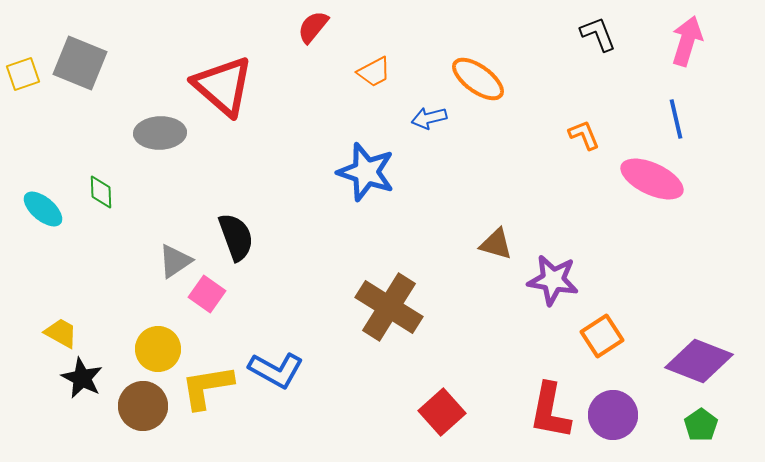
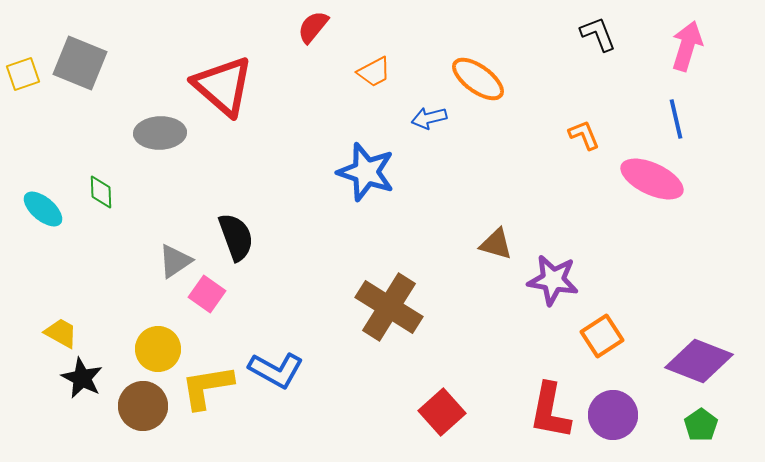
pink arrow: moved 5 px down
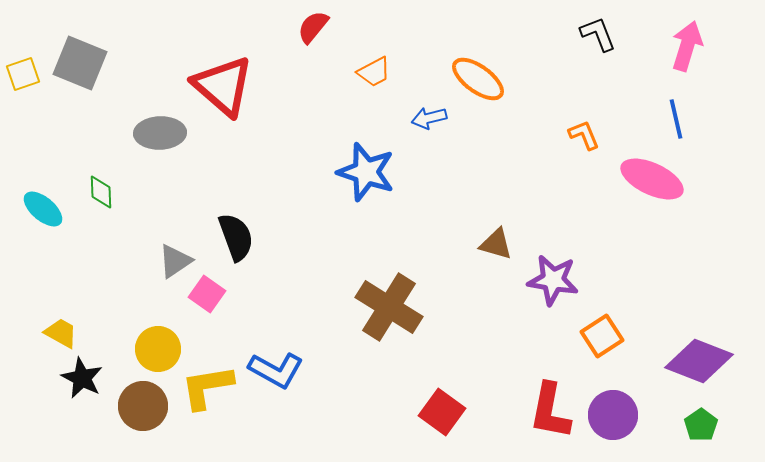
red square: rotated 12 degrees counterclockwise
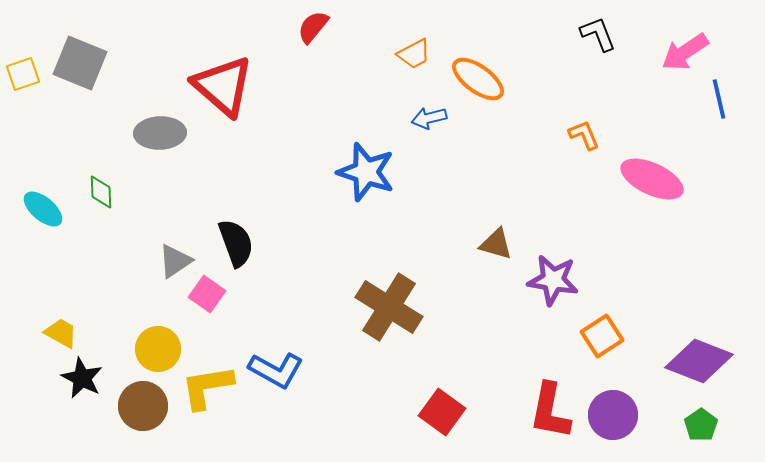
pink arrow: moved 2 px left, 6 px down; rotated 141 degrees counterclockwise
orange trapezoid: moved 40 px right, 18 px up
blue line: moved 43 px right, 20 px up
black semicircle: moved 6 px down
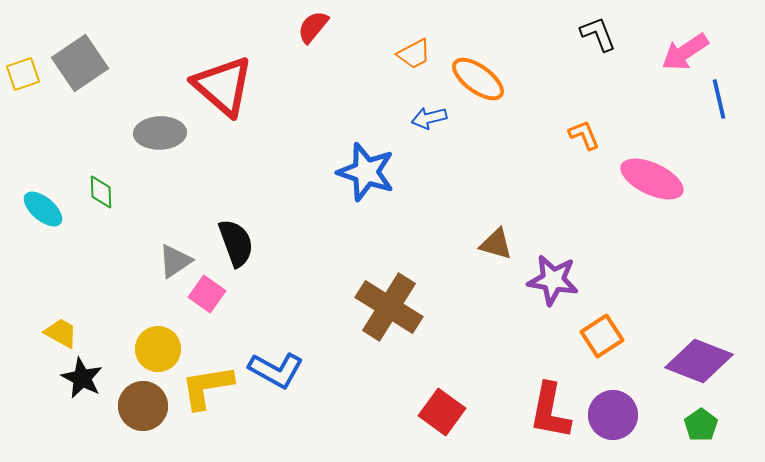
gray square: rotated 34 degrees clockwise
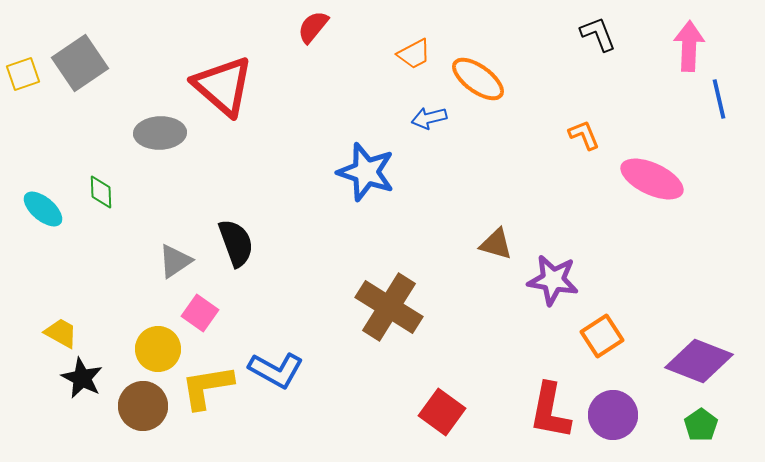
pink arrow: moved 4 px right, 6 px up; rotated 126 degrees clockwise
pink square: moved 7 px left, 19 px down
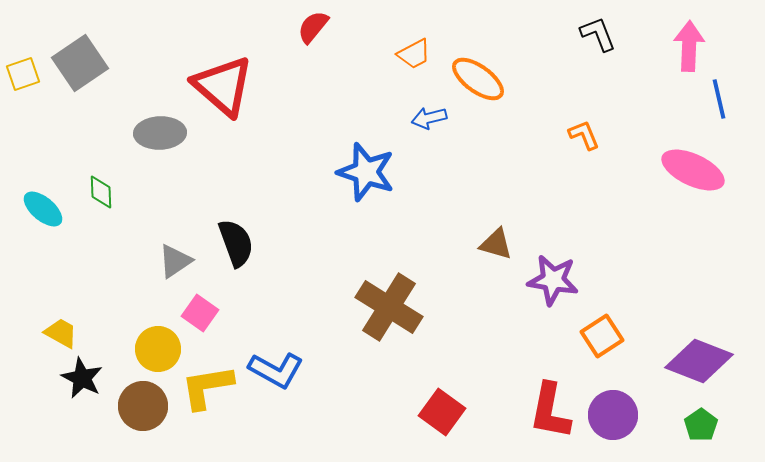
pink ellipse: moved 41 px right, 9 px up
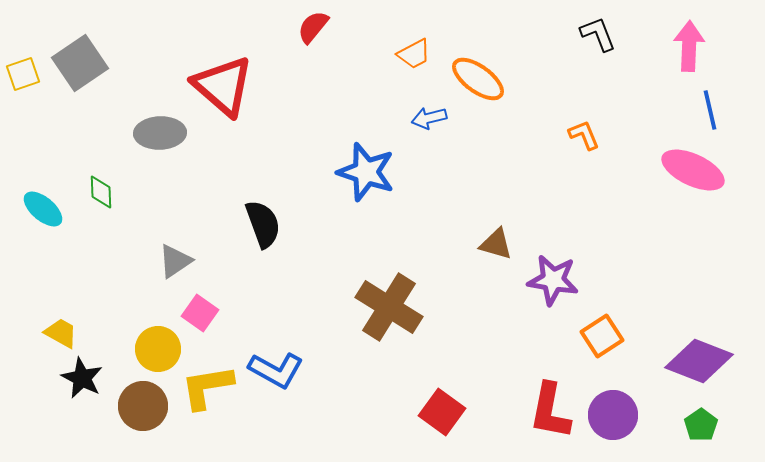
blue line: moved 9 px left, 11 px down
black semicircle: moved 27 px right, 19 px up
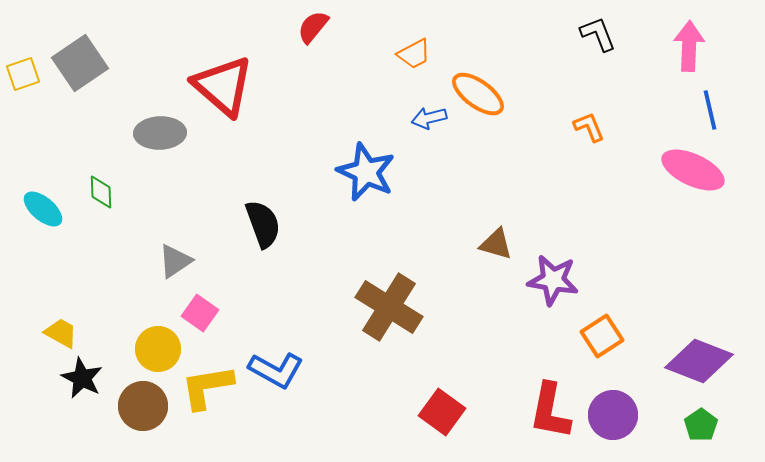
orange ellipse: moved 15 px down
orange L-shape: moved 5 px right, 8 px up
blue star: rotated 6 degrees clockwise
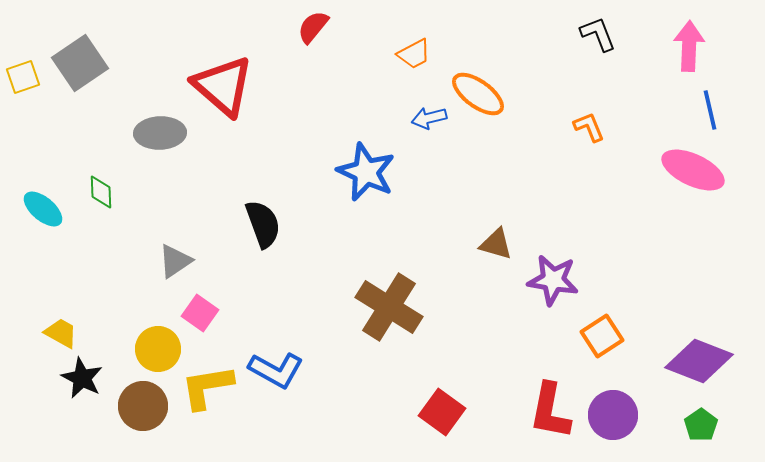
yellow square: moved 3 px down
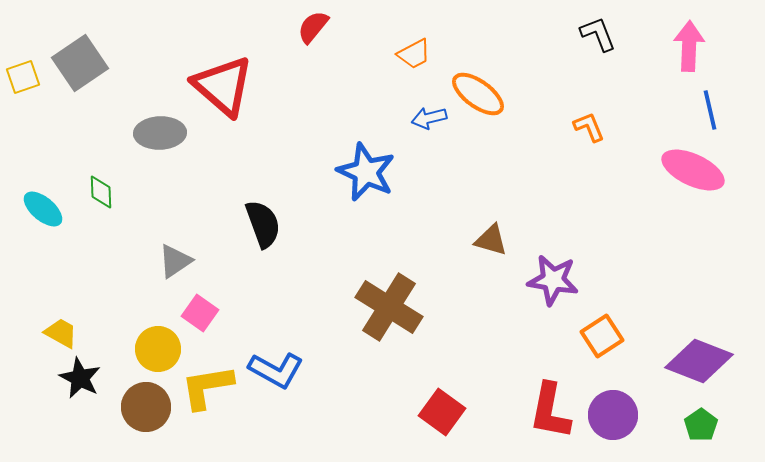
brown triangle: moved 5 px left, 4 px up
black star: moved 2 px left
brown circle: moved 3 px right, 1 px down
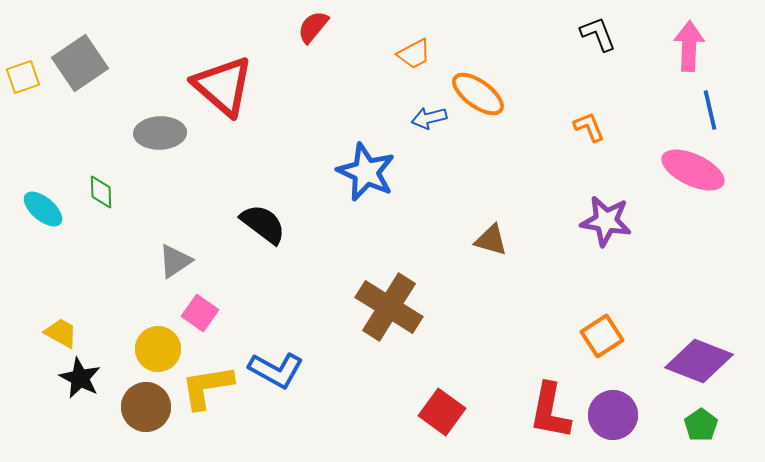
black semicircle: rotated 33 degrees counterclockwise
purple star: moved 53 px right, 59 px up
